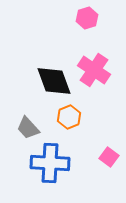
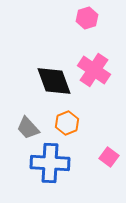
orange hexagon: moved 2 px left, 6 px down
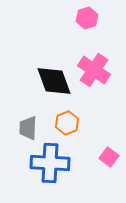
gray trapezoid: rotated 45 degrees clockwise
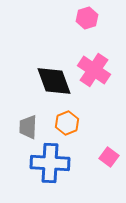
gray trapezoid: moved 1 px up
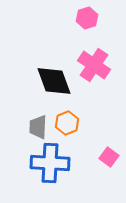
pink cross: moved 5 px up
gray trapezoid: moved 10 px right
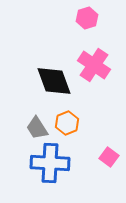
gray trapezoid: moved 1 px left, 1 px down; rotated 35 degrees counterclockwise
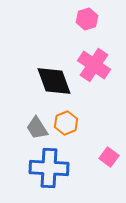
pink hexagon: moved 1 px down
orange hexagon: moved 1 px left
blue cross: moved 1 px left, 5 px down
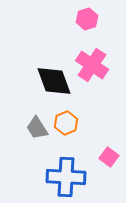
pink cross: moved 2 px left
blue cross: moved 17 px right, 9 px down
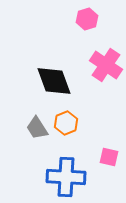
pink cross: moved 14 px right
pink square: rotated 24 degrees counterclockwise
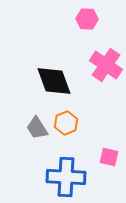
pink hexagon: rotated 20 degrees clockwise
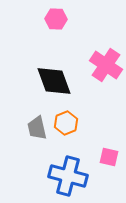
pink hexagon: moved 31 px left
gray trapezoid: rotated 20 degrees clockwise
blue cross: moved 2 px right, 1 px up; rotated 12 degrees clockwise
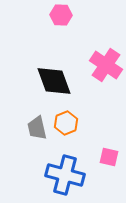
pink hexagon: moved 5 px right, 4 px up
blue cross: moved 3 px left, 1 px up
